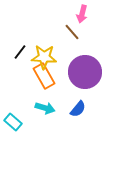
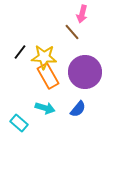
orange rectangle: moved 4 px right
cyan rectangle: moved 6 px right, 1 px down
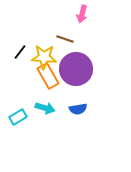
brown line: moved 7 px left, 7 px down; rotated 30 degrees counterclockwise
purple circle: moved 9 px left, 3 px up
blue semicircle: rotated 42 degrees clockwise
cyan rectangle: moved 1 px left, 6 px up; rotated 72 degrees counterclockwise
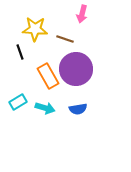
black line: rotated 56 degrees counterclockwise
yellow star: moved 9 px left, 28 px up
cyan rectangle: moved 15 px up
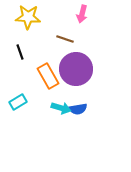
yellow star: moved 7 px left, 12 px up
cyan arrow: moved 16 px right
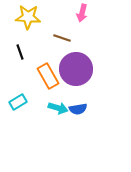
pink arrow: moved 1 px up
brown line: moved 3 px left, 1 px up
cyan arrow: moved 3 px left
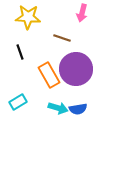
orange rectangle: moved 1 px right, 1 px up
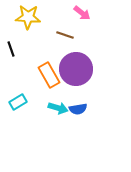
pink arrow: rotated 66 degrees counterclockwise
brown line: moved 3 px right, 3 px up
black line: moved 9 px left, 3 px up
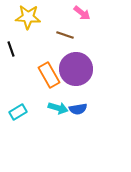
cyan rectangle: moved 10 px down
